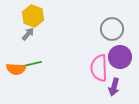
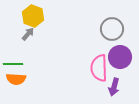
green line: moved 19 px left; rotated 12 degrees clockwise
orange semicircle: moved 10 px down
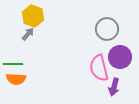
gray circle: moved 5 px left
pink semicircle: rotated 12 degrees counterclockwise
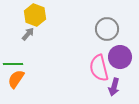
yellow hexagon: moved 2 px right, 1 px up
orange semicircle: rotated 120 degrees clockwise
